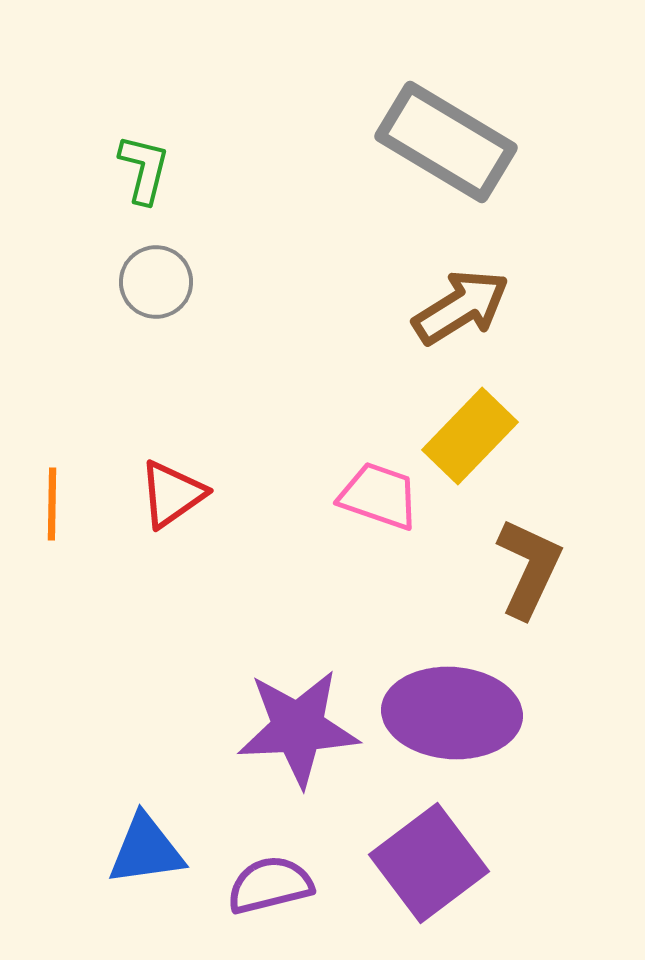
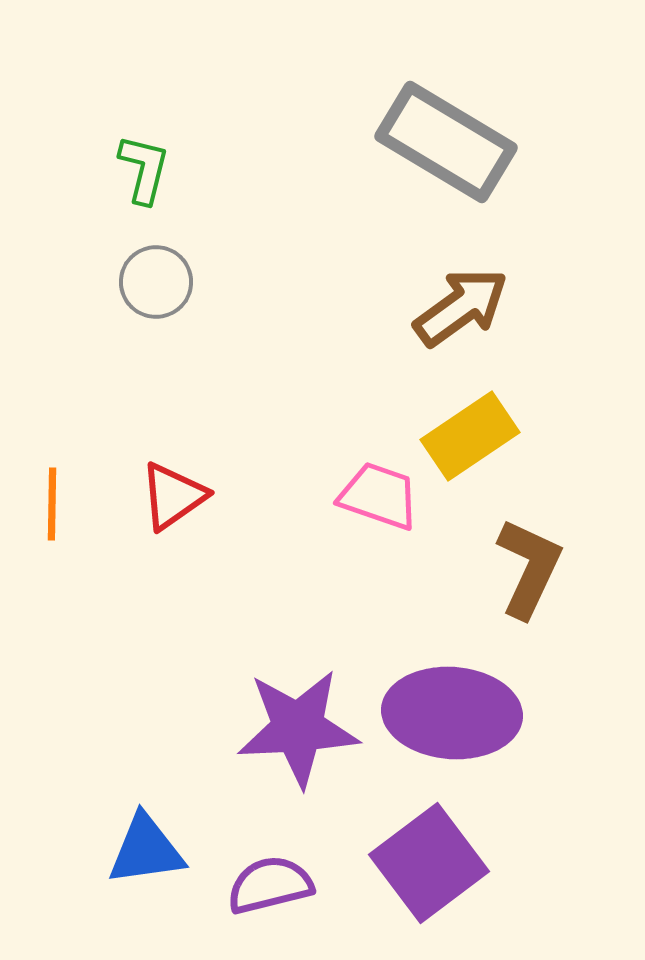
brown arrow: rotated 4 degrees counterclockwise
yellow rectangle: rotated 12 degrees clockwise
red triangle: moved 1 px right, 2 px down
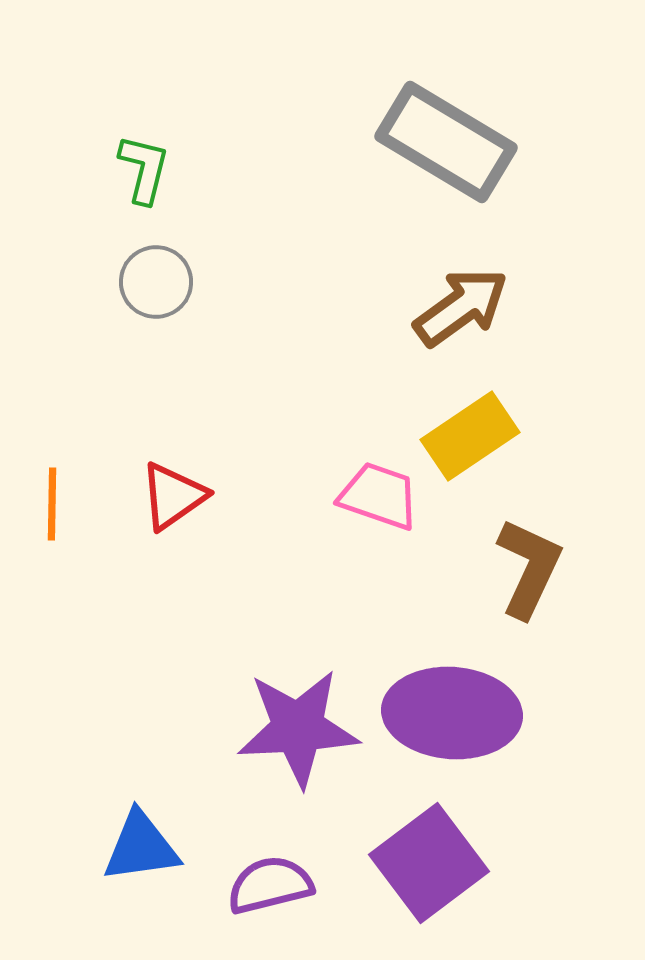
blue triangle: moved 5 px left, 3 px up
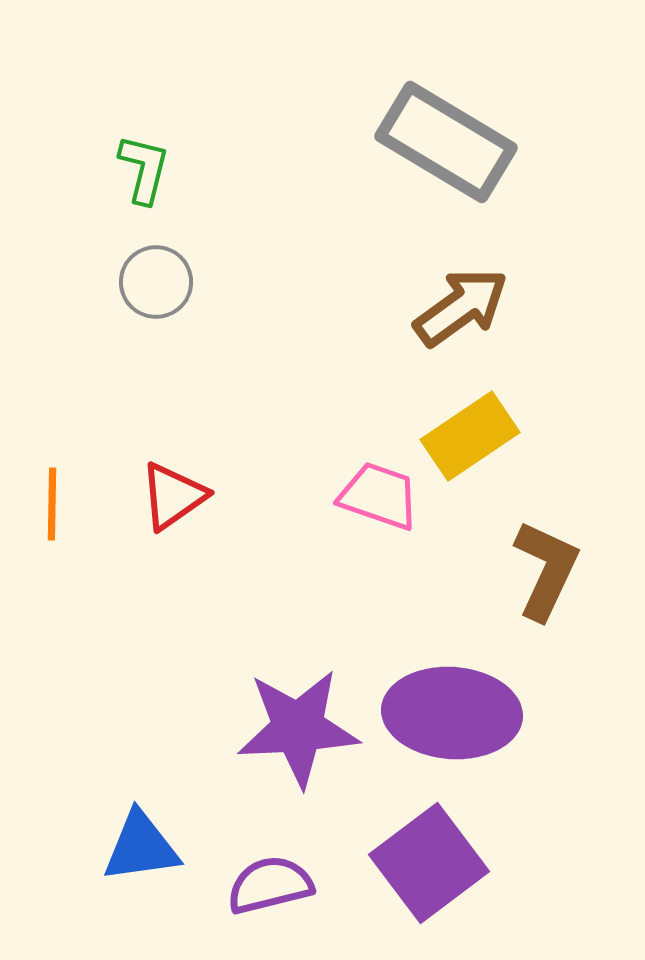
brown L-shape: moved 17 px right, 2 px down
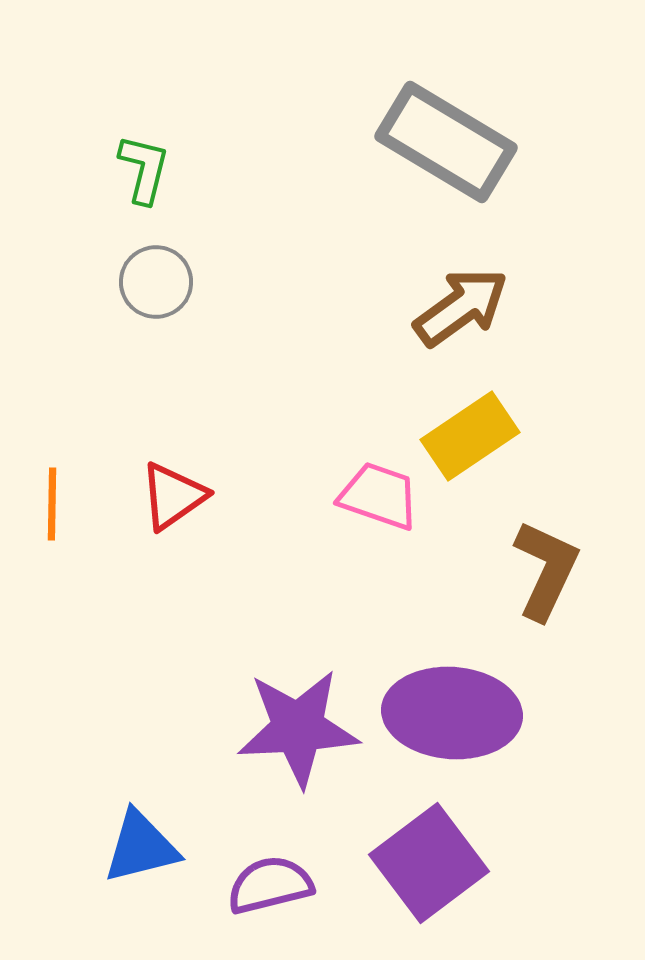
blue triangle: rotated 6 degrees counterclockwise
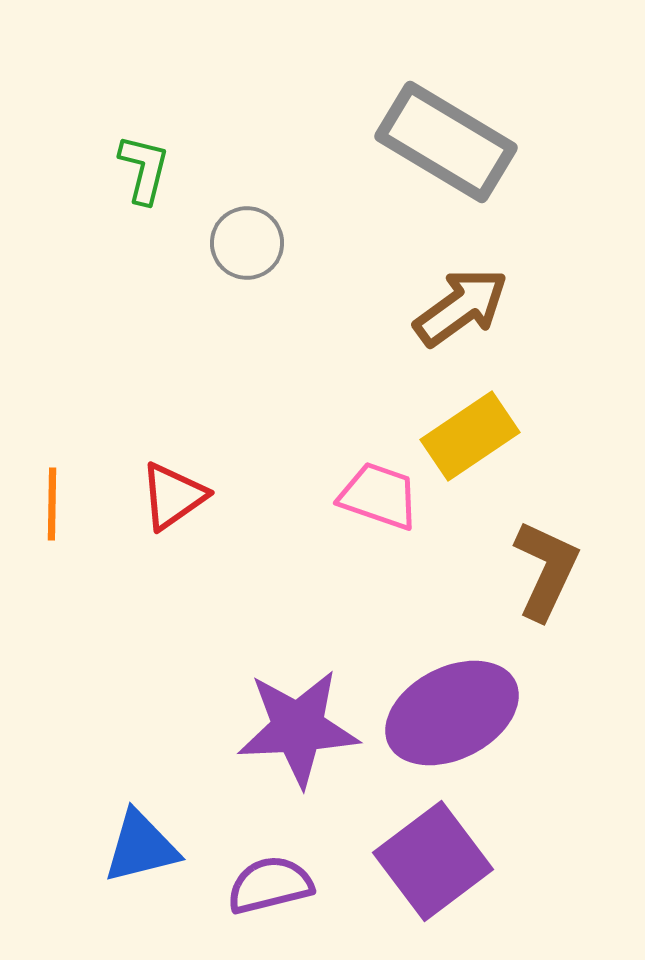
gray circle: moved 91 px right, 39 px up
purple ellipse: rotated 31 degrees counterclockwise
purple square: moved 4 px right, 2 px up
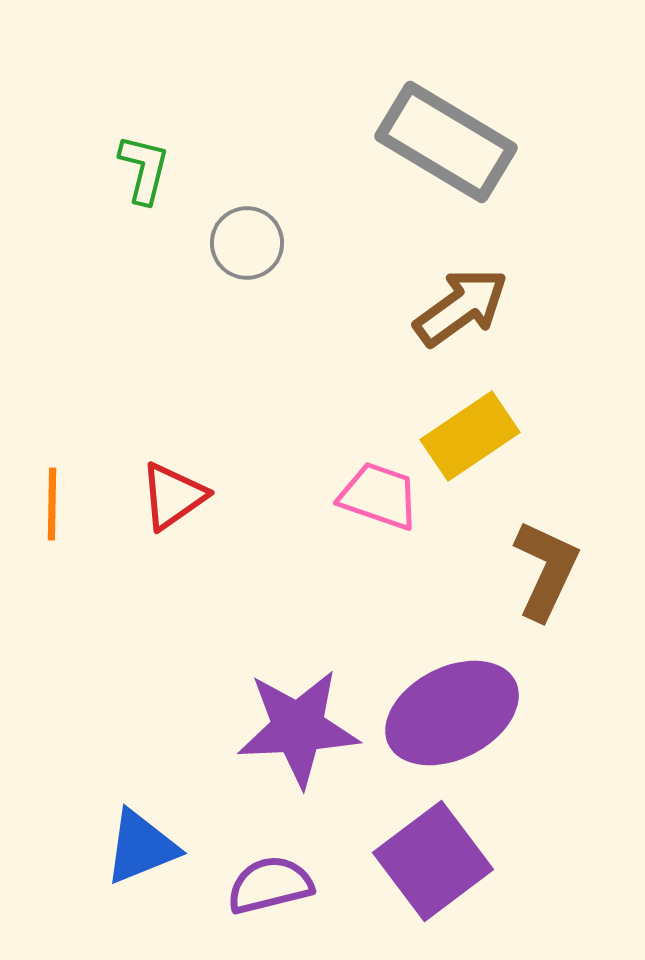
blue triangle: rotated 8 degrees counterclockwise
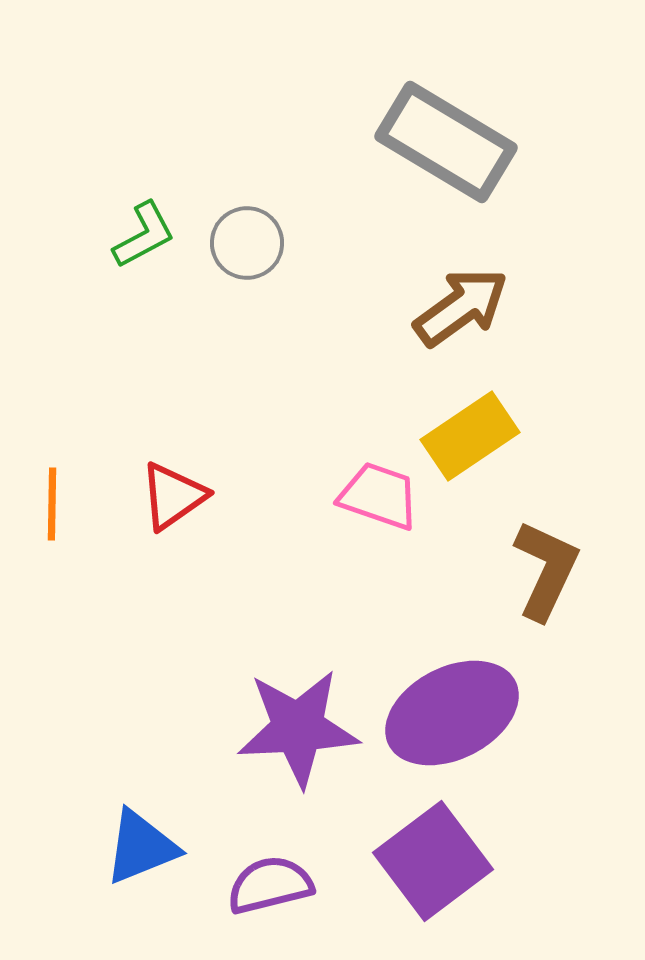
green L-shape: moved 66 px down; rotated 48 degrees clockwise
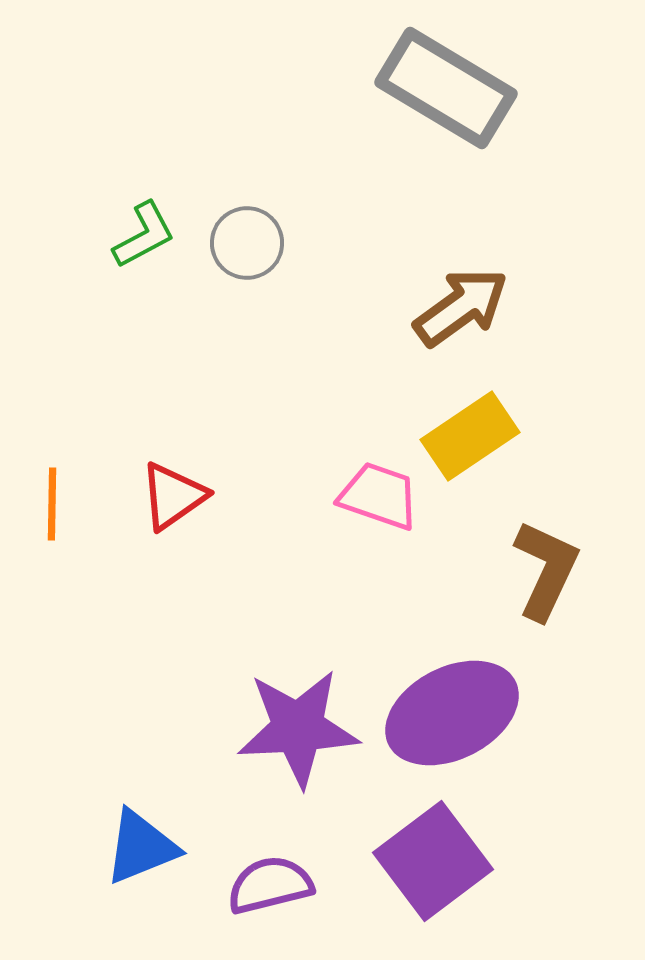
gray rectangle: moved 54 px up
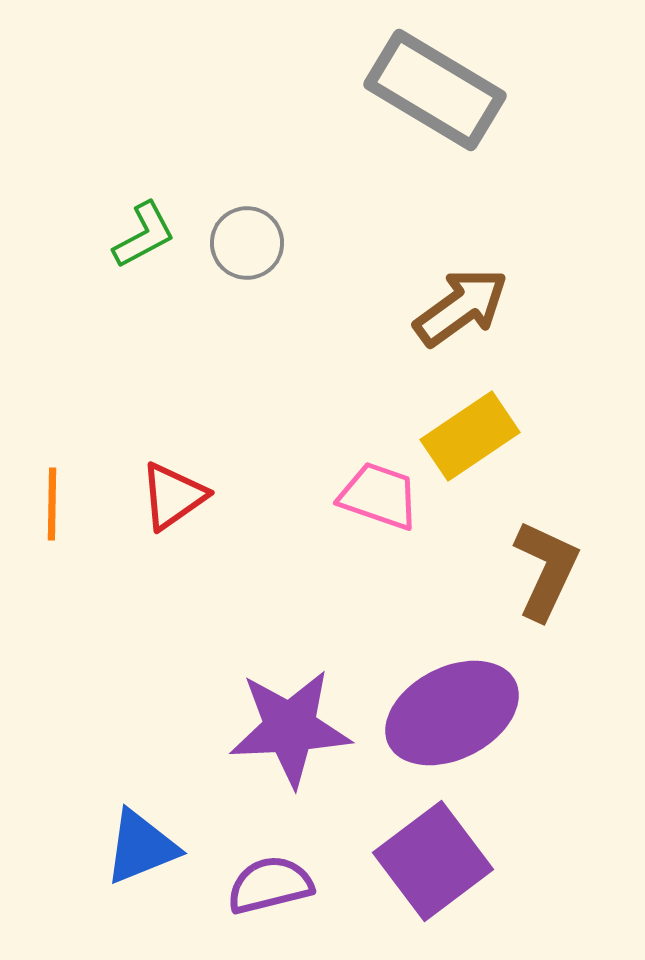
gray rectangle: moved 11 px left, 2 px down
purple star: moved 8 px left
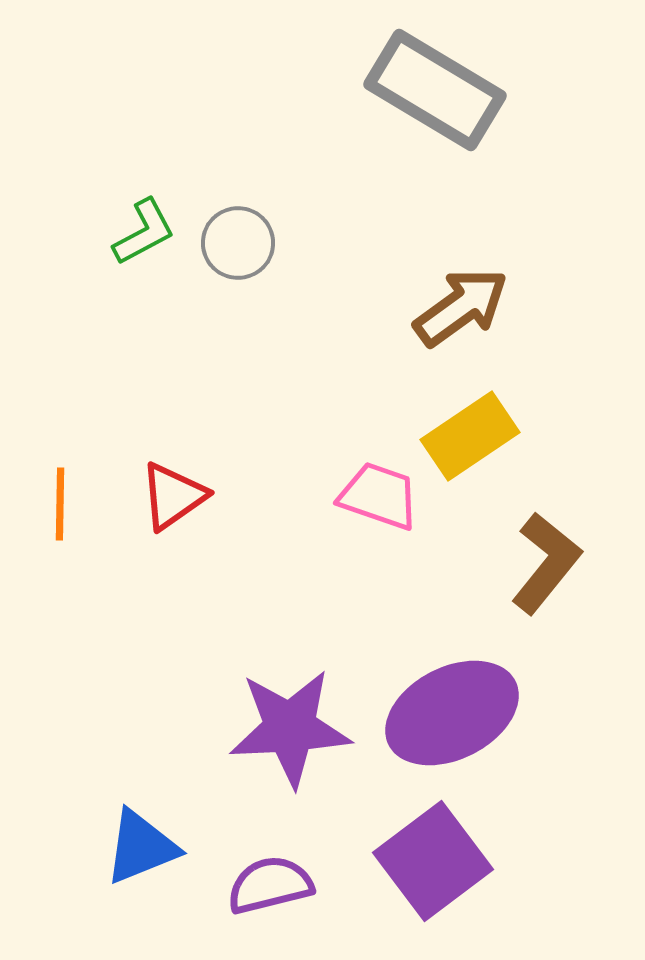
green L-shape: moved 3 px up
gray circle: moved 9 px left
orange line: moved 8 px right
brown L-shape: moved 7 px up; rotated 14 degrees clockwise
